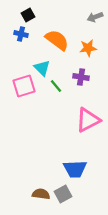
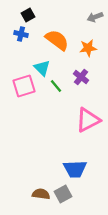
purple cross: rotated 28 degrees clockwise
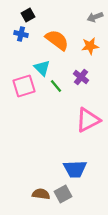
orange star: moved 2 px right, 2 px up
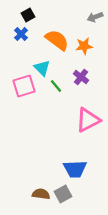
blue cross: rotated 32 degrees clockwise
orange star: moved 6 px left
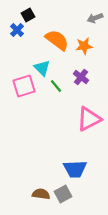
gray arrow: moved 1 px down
blue cross: moved 4 px left, 4 px up
pink triangle: moved 1 px right, 1 px up
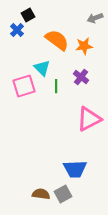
green line: rotated 40 degrees clockwise
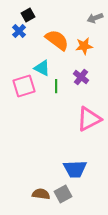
blue cross: moved 2 px right, 1 px down
cyan triangle: rotated 18 degrees counterclockwise
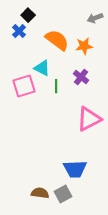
black square: rotated 16 degrees counterclockwise
brown semicircle: moved 1 px left, 1 px up
